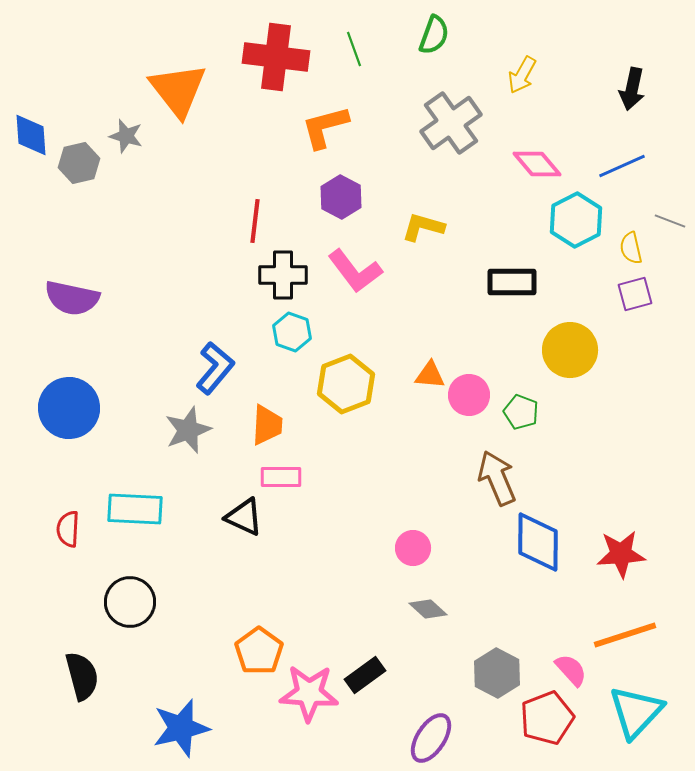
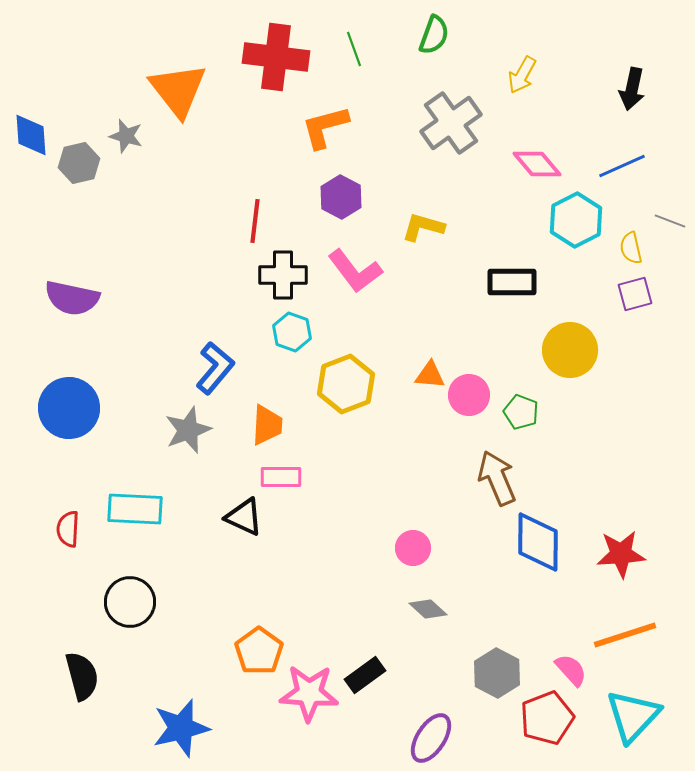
cyan triangle at (636, 712): moved 3 px left, 4 px down
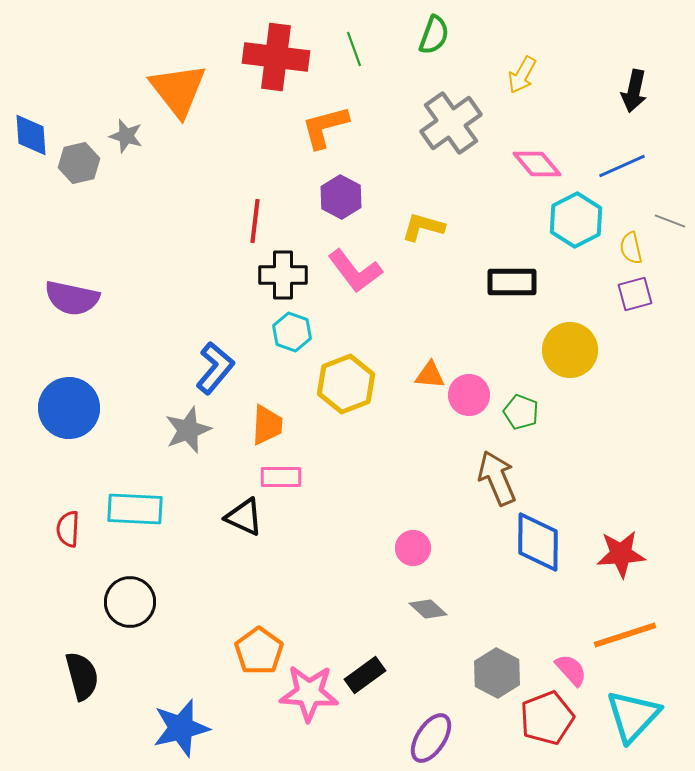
black arrow at (632, 89): moved 2 px right, 2 px down
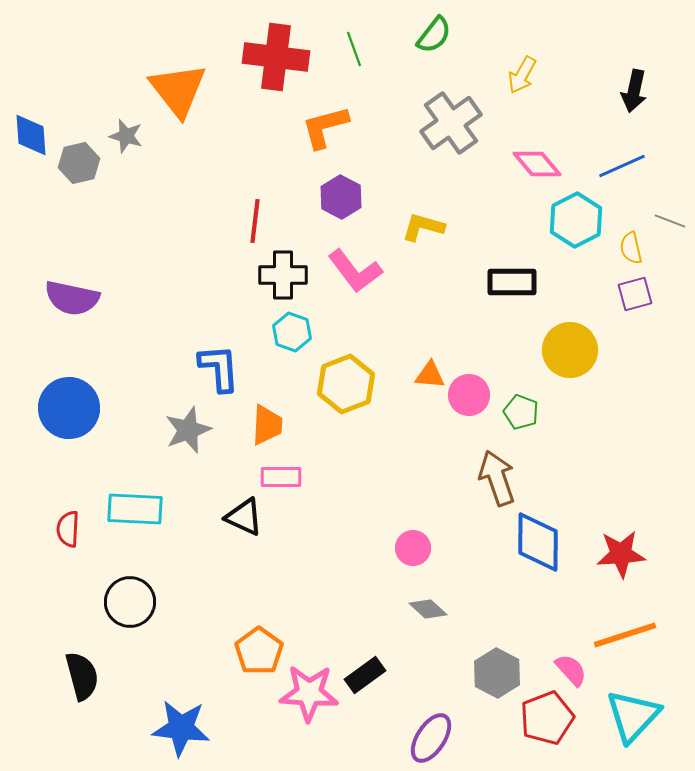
green semicircle at (434, 35): rotated 18 degrees clockwise
blue L-shape at (215, 368): moved 4 px right; rotated 44 degrees counterclockwise
brown arrow at (497, 478): rotated 4 degrees clockwise
blue star at (181, 728): rotated 20 degrees clockwise
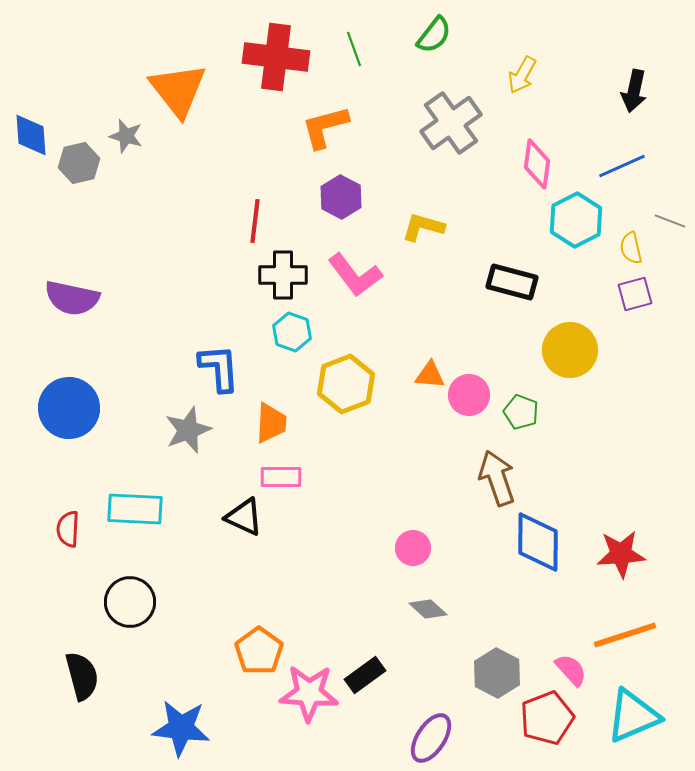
pink diamond at (537, 164): rotated 48 degrees clockwise
pink L-shape at (355, 271): moved 4 px down
black rectangle at (512, 282): rotated 15 degrees clockwise
orange trapezoid at (267, 425): moved 4 px right, 2 px up
cyan triangle at (633, 716): rotated 24 degrees clockwise
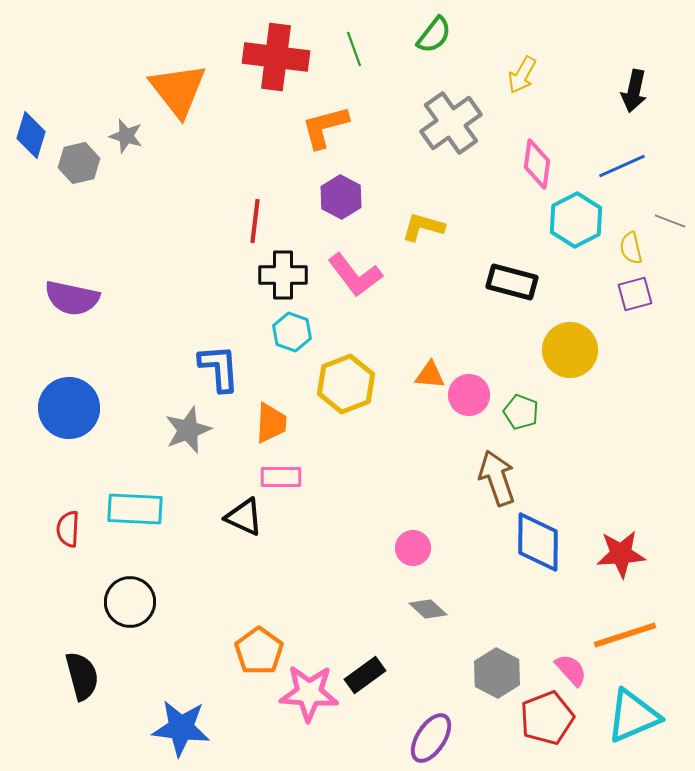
blue diamond at (31, 135): rotated 21 degrees clockwise
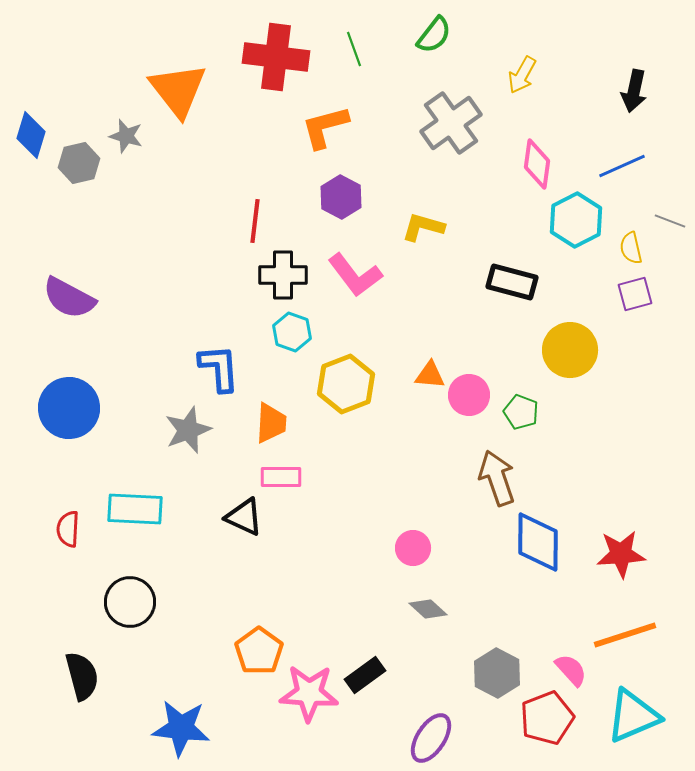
purple semicircle at (72, 298): moved 3 px left; rotated 16 degrees clockwise
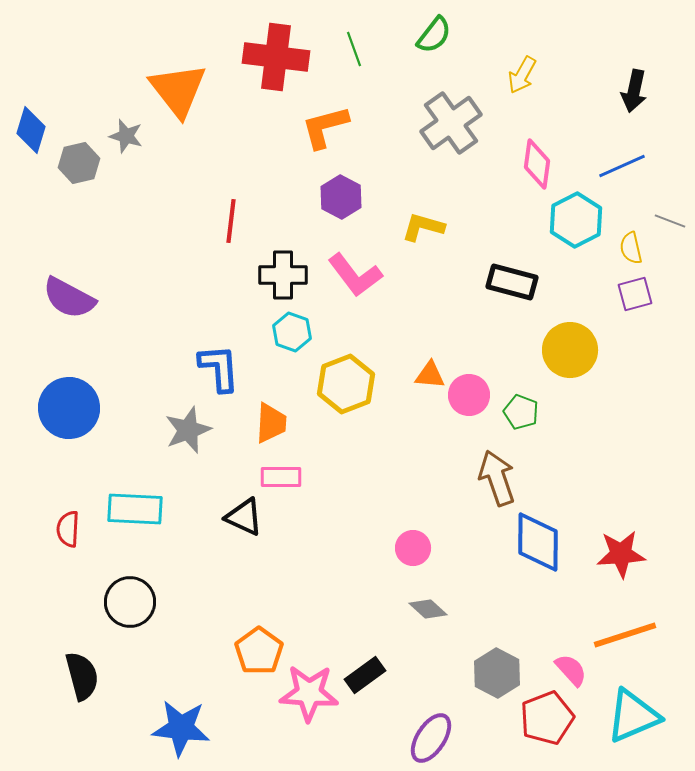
blue diamond at (31, 135): moved 5 px up
red line at (255, 221): moved 24 px left
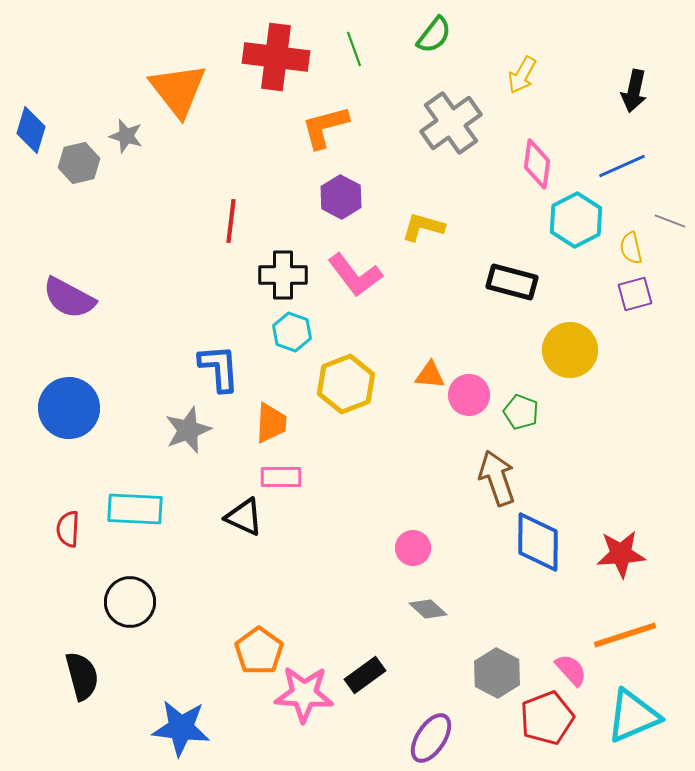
pink star at (309, 693): moved 5 px left, 1 px down
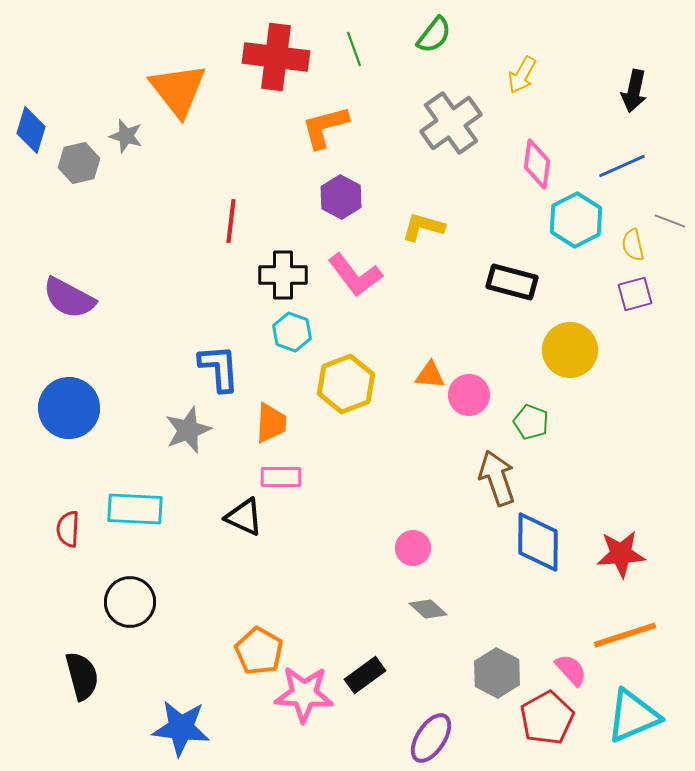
yellow semicircle at (631, 248): moved 2 px right, 3 px up
green pentagon at (521, 412): moved 10 px right, 10 px down
orange pentagon at (259, 651): rotated 6 degrees counterclockwise
red pentagon at (547, 718): rotated 8 degrees counterclockwise
